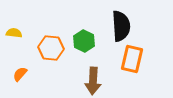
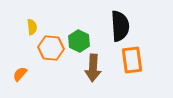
black semicircle: moved 1 px left
yellow semicircle: moved 18 px right, 6 px up; rotated 77 degrees clockwise
green hexagon: moved 5 px left
orange rectangle: moved 1 px down; rotated 20 degrees counterclockwise
brown arrow: moved 13 px up
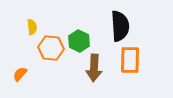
orange rectangle: moved 2 px left; rotated 8 degrees clockwise
brown arrow: moved 1 px right
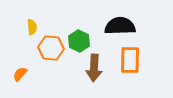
black semicircle: rotated 88 degrees counterclockwise
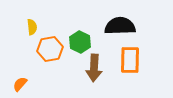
green hexagon: moved 1 px right, 1 px down
orange hexagon: moved 1 px left, 1 px down; rotated 15 degrees counterclockwise
orange semicircle: moved 10 px down
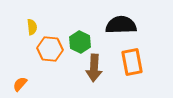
black semicircle: moved 1 px right, 1 px up
orange hexagon: rotated 15 degrees clockwise
orange rectangle: moved 2 px right, 2 px down; rotated 12 degrees counterclockwise
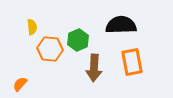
green hexagon: moved 2 px left, 2 px up; rotated 10 degrees clockwise
